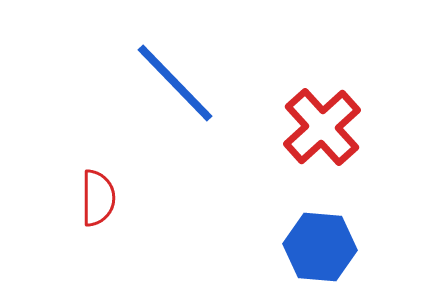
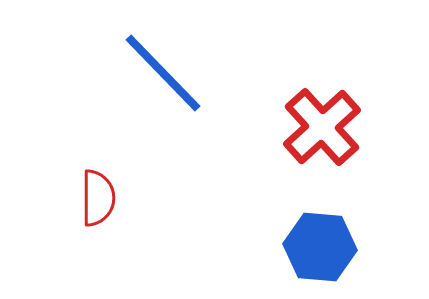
blue line: moved 12 px left, 10 px up
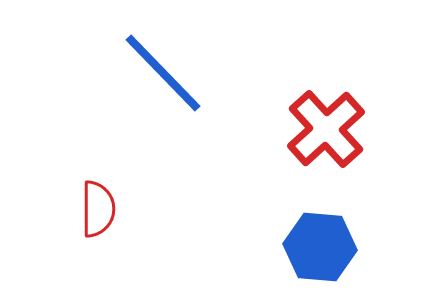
red cross: moved 4 px right, 2 px down
red semicircle: moved 11 px down
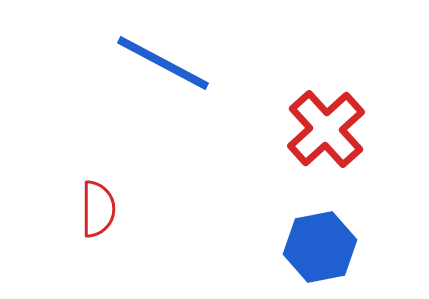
blue line: moved 10 px up; rotated 18 degrees counterclockwise
blue hexagon: rotated 16 degrees counterclockwise
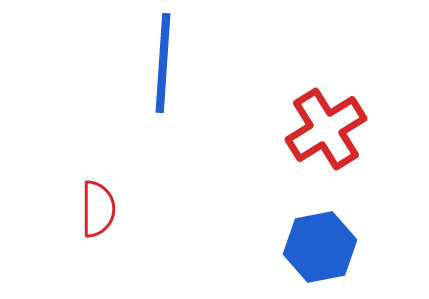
blue line: rotated 66 degrees clockwise
red cross: rotated 10 degrees clockwise
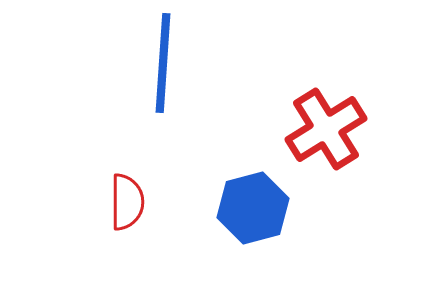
red semicircle: moved 29 px right, 7 px up
blue hexagon: moved 67 px left, 39 px up; rotated 4 degrees counterclockwise
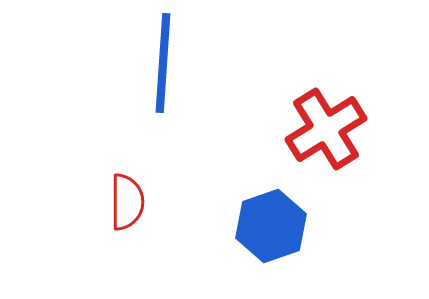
blue hexagon: moved 18 px right, 18 px down; rotated 4 degrees counterclockwise
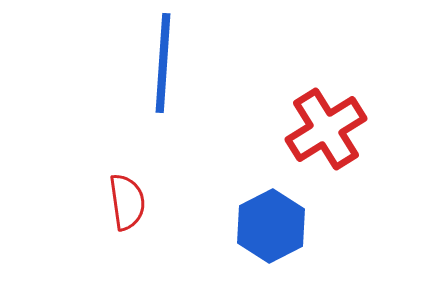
red semicircle: rotated 8 degrees counterclockwise
blue hexagon: rotated 8 degrees counterclockwise
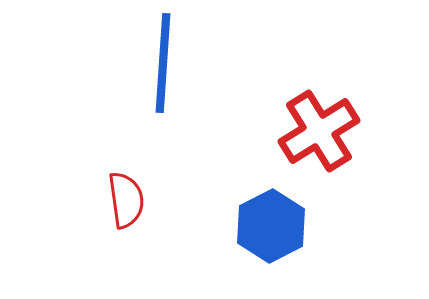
red cross: moved 7 px left, 2 px down
red semicircle: moved 1 px left, 2 px up
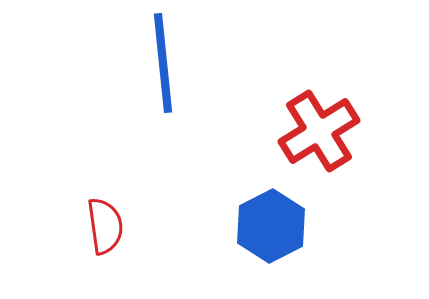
blue line: rotated 10 degrees counterclockwise
red semicircle: moved 21 px left, 26 px down
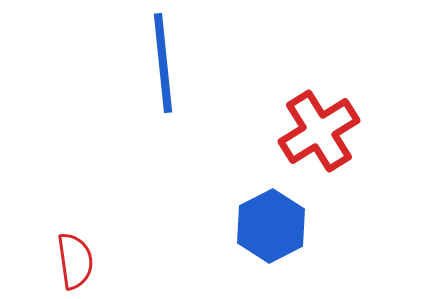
red semicircle: moved 30 px left, 35 px down
